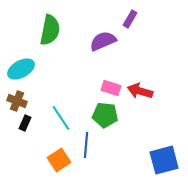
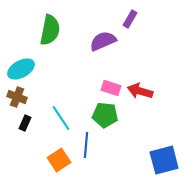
brown cross: moved 4 px up
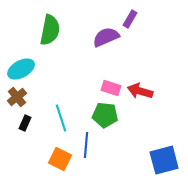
purple semicircle: moved 3 px right, 4 px up
brown cross: rotated 30 degrees clockwise
cyan line: rotated 16 degrees clockwise
orange square: moved 1 px right, 1 px up; rotated 30 degrees counterclockwise
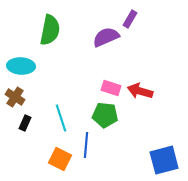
cyan ellipse: moved 3 px up; rotated 32 degrees clockwise
brown cross: moved 2 px left; rotated 18 degrees counterclockwise
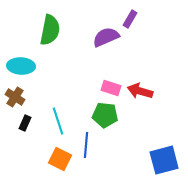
cyan line: moved 3 px left, 3 px down
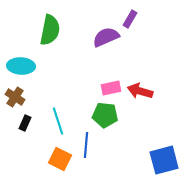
pink rectangle: rotated 30 degrees counterclockwise
